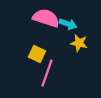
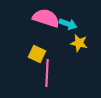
pink line: rotated 16 degrees counterclockwise
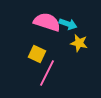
pink semicircle: moved 1 px right, 4 px down
pink line: rotated 24 degrees clockwise
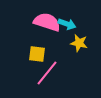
cyan arrow: moved 1 px left
yellow square: rotated 18 degrees counterclockwise
pink line: rotated 12 degrees clockwise
